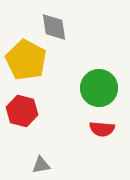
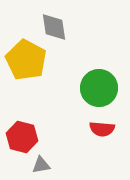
red hexagon: moved 26 px down
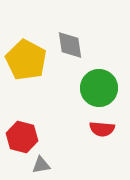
gray diamond: moved 16 px right, 18 px down
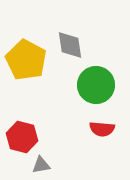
green circle: moved 3 px left, 3 px up
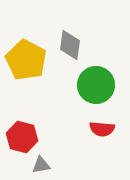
gray diamond: rotated 16 degrees clockwise
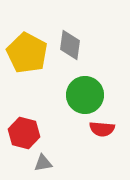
yellow pentagon: moved 1 px right, 7 px up
green circle: moved 11 px left, 10 px down
red hexagon: moved 2 px right, 4 px up
gray triangle: moved 2 px right, 2 px up
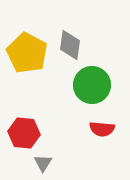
green circle: moved 7 px right, 10 px up
red hexagon: rotated 8 degrees counterclockwise
gray triangle: rotated 48 degrees counterclockwise
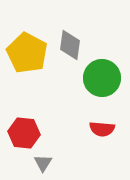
green circle: moved 10 px right, 7 px up
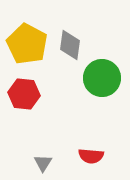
yellow pentagon: moved 9 px up
red semicircle: moved 11 px left, 27 px down
red hexagon: moved 39 px up
